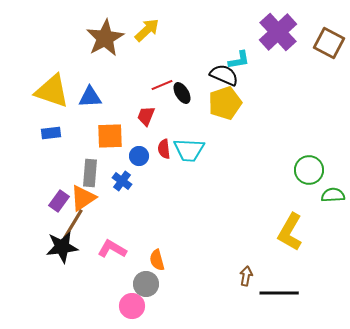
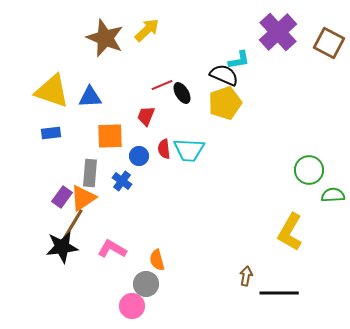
brown star: rotated 21 degrees counterclockwise
purple rectangle: moved 3 px right, 4 px up
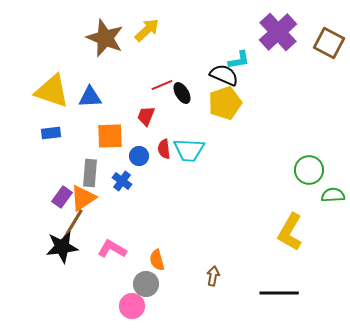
brown arrow: moved 33 px left
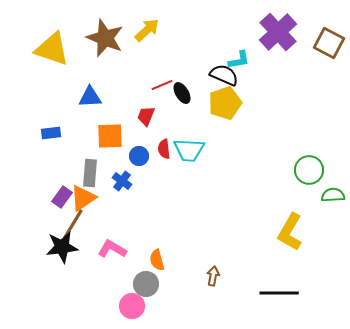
yellow triangle: moved 42 px up
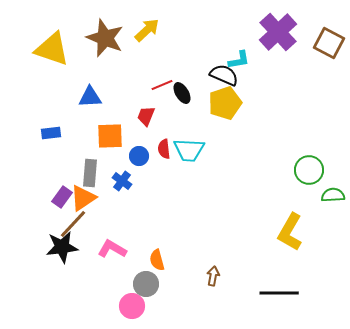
brown line: rotated 12 degrees clockwise
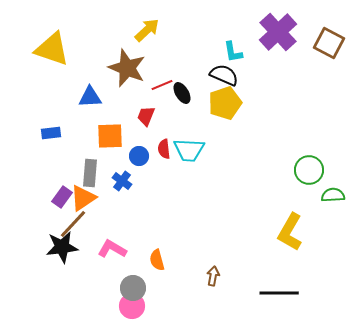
brown star: moved 22 px right, 30 px down
cyan L-shape: moved 6 px left, 8 px up; rotated 90 degrees clockwise
gray circle: moved 13 px left, 4 px down
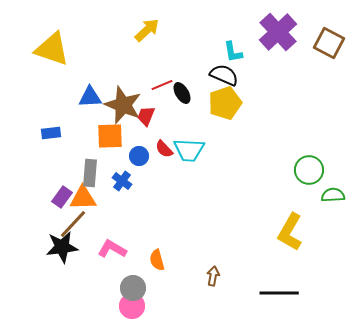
brown star: moved 4 px left, 37 px down
red semicircle: rotated 36 degrees counterclockwise
orange triangle: rotated 32 degrees clockwise
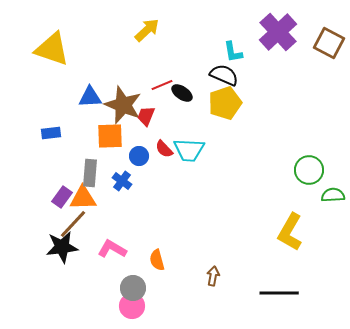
black ellipse: rotated 25 degrees counterclockwise
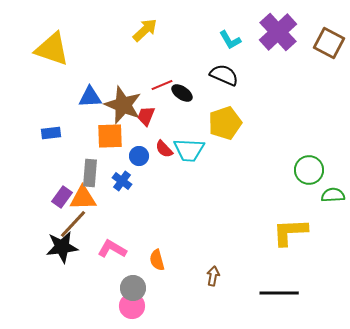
yellow arrow: moved 2 px left
cyan L-shape: moved 3 px left, 12 px up; rotated 20 degrees counterclockwise
yellow pentagon: moved 20 px down
yellow L-shape: rotated 57 degrees clockwise
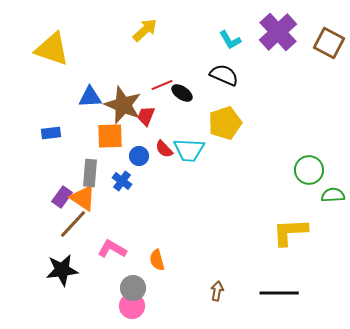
orange triangle: rotated 36 degrees clockwise
black star: moved 23 px down
brown arrow: moved 4 px right, 15 px down
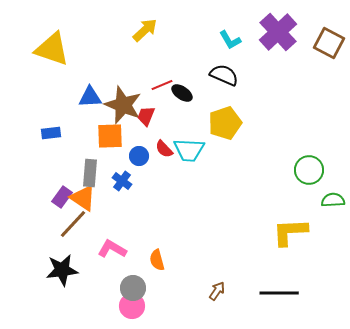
green semicircle: moved 5 px down
brown arrow: rotated 24 degrees clockwise
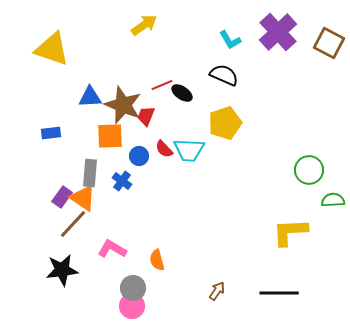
yellow arrow: moved 1 px left, 5 px up; rotated 8 degrees clockwise
